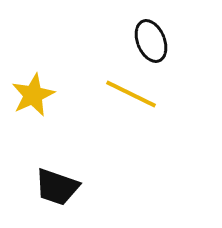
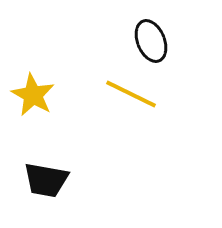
yellow star: rotated 18 degrees counterclockwise
black trapezoid: moved 11 px left, 7 px up; rotated 9 degrees counterclockwise
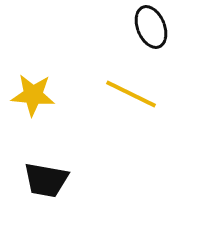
black ellipse: moved 14 px up
yellow star: rotated 24 degrees counterclockwise
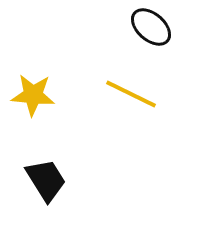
black ellipse: rotated 27 degrees counterclockwise
black trapezoid: rotated 132 degrees counterclockwise
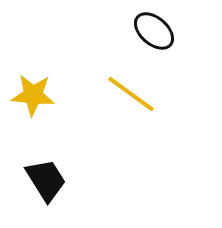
black ellipse: moved 3 px right, 4 px down
yellow line: rotated 10 degrees clockwise
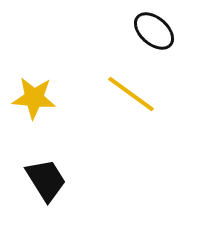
yellow star: moved 1 px right, 3 px down
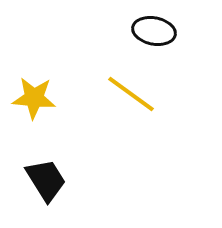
black ellipse: rotated 30 degrees counterclockwise
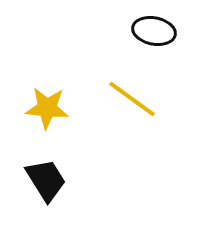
yellow line: moved 1 px right, 5 px down
yellow star: moved 13 px right, 10 px down
